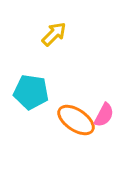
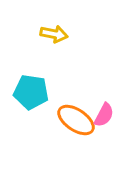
yellow arrow: rotated 56 degrees clockwise
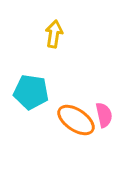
yellow arrow: rotated 92 degrees counterclockwise
pink semicircle: rotated 40 degrees counterclockwise
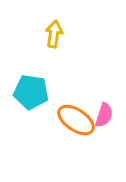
pink semicircle: rotated 30 degrees clockwise
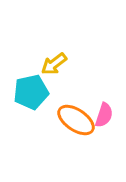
yellow arrow: moved 30 px down; rotated 136 degrees counterclockwise
cyan pentagon: rotated 20 degrees counterclockwise
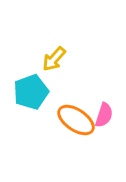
yellow arrow: moved 5 px up; rotated 12 degrees counterclockwise
cyan pentagon: rotated 8 degrees counterclockwise
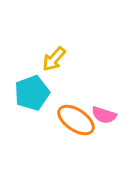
cyan pentagon: moved 1 px right, 1 px down
pink semicircle: rotated 90 degrees clockwise
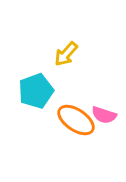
yellow arrow: moved 12 px right, 5 px up
cyan pentagon: moved 4 px right, 2 px up
